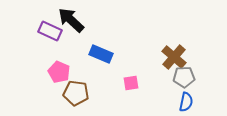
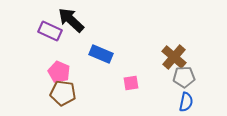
brown pentagon: moved 13 px left
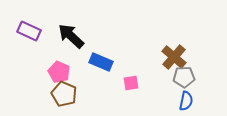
black arrow: moved 16 px down
purple rectangle: moved 21 px left
blue rectangle: moved 8 px down
brown pentagon: moved 1 px right, 1 px down; rotated 15 degrees clockwise
blue semicircle: moved 1 px up
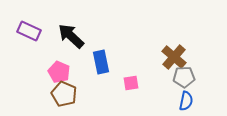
blue rectangle: rotated 55 degrees clockwise
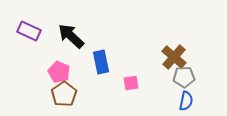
brown pentagon: rotated 15 degrees clockwise
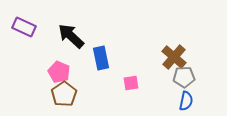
purple rectangle: moved 5 px left, 4 px up
blue rectangle: moved 4 px up
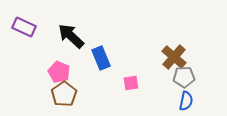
blue rectangle: rotated 10 degrees counterclockwise
